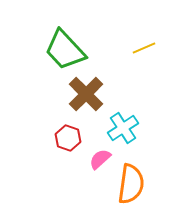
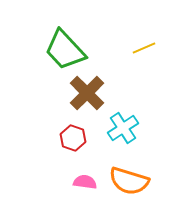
brown cross: moved 1 px right, 1 px up
red hexagon: moved 5 px right
pink semicircle: moved 15 px left, 23 px down; rotated 50 degrees clockwise
orange semicircle: moved 2 px left, 3 px up; rotated 99 degrees clockwise
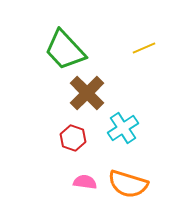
orange semicircle: moved 1 px left, 3 px down
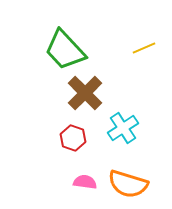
brown cross: moved 2 px left
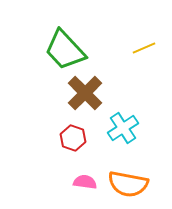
orange semicircle: rotated 6 degrees counterclockwise
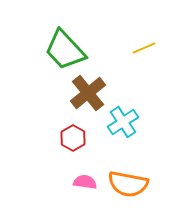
brown cross: moved 3 px right; rotated 6 degrees clockwise
cyan cross: moved 6 px up
red hexagon: rotated 10 degrees clockwise
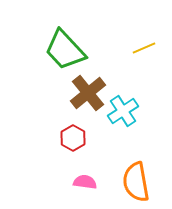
cyan cross: moved 11 px up
orange semicircle: moved 8 px right, 2 px up; rotated 69 degrees clockwise
